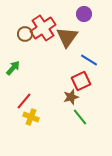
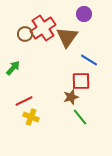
red square: rotated 24 degrees clockwise
red line: rotated 24 degrees clockwise
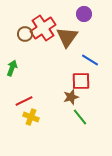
blue line: moved 1 px right
green arrow: moved 1 px left; rotated 21 degrees counterclockwise
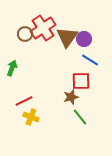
purple circle: moved 25 px down
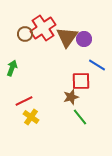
blue line: moved 7 px right, 5 px down
yellow cross: rotated 14 degrees clockwise
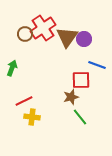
blue line: rotated 12 degrees counterclockwise
red square: moved 1 px up
yellow cross: moved 1 px right; rotated 28 degrees counterclockwise
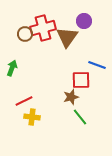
red cross: rotated 20 degrees clockwise
purple circle: moved 18 px up
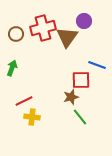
brown circle: moved 9 px left
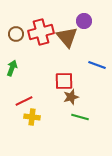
red cross: moved 2 px left, 4 px down
brown triangle: rotated 15 degrees counterclockwise
red square: moved 17 px left, 1 px down
green line: rotated 36 degrees counterclockwise
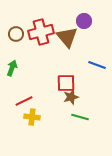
red square: moved 2 px right, 2 px down
